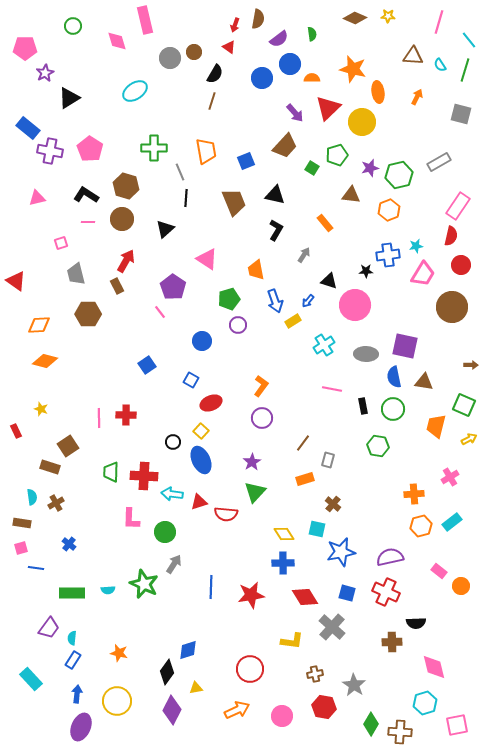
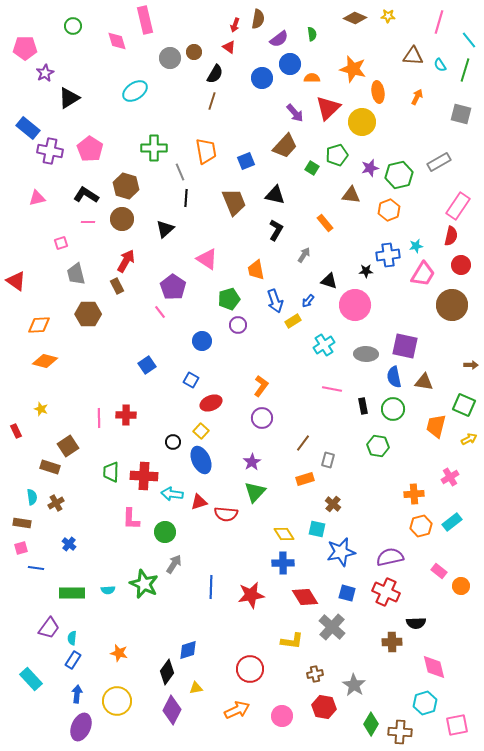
brown circle at (452, 307): moved 2 px up
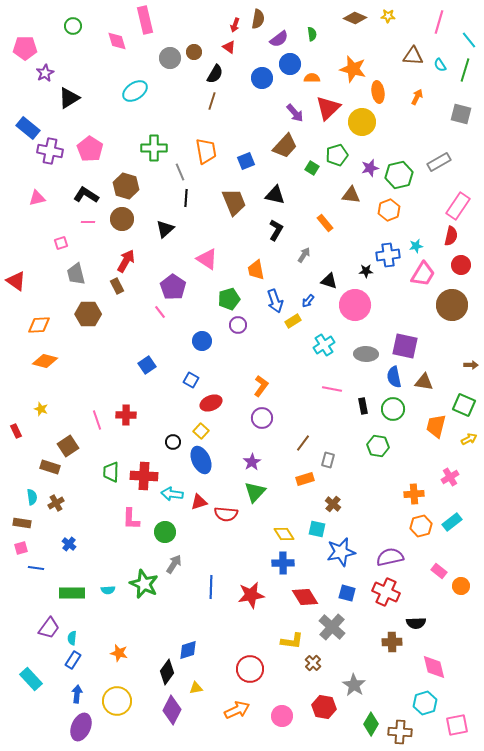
pink line at (99, 418): moved 2 px left, 2 px down; rotated 18 degrees counterclockwise
brown cross at (315, 674): moved 2 px left, 11 px up; rotated 35 degrees counterclockwise
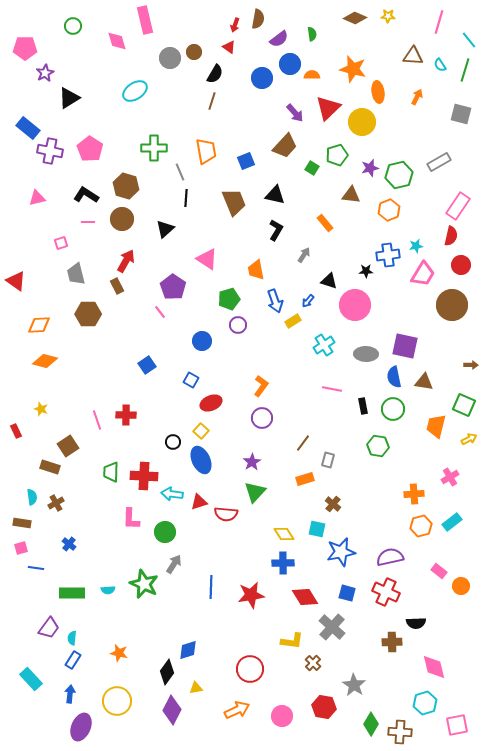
orange semicircle at (312, 78): moved 3 px up
blue arrow at (77, 694): moved 7 px left
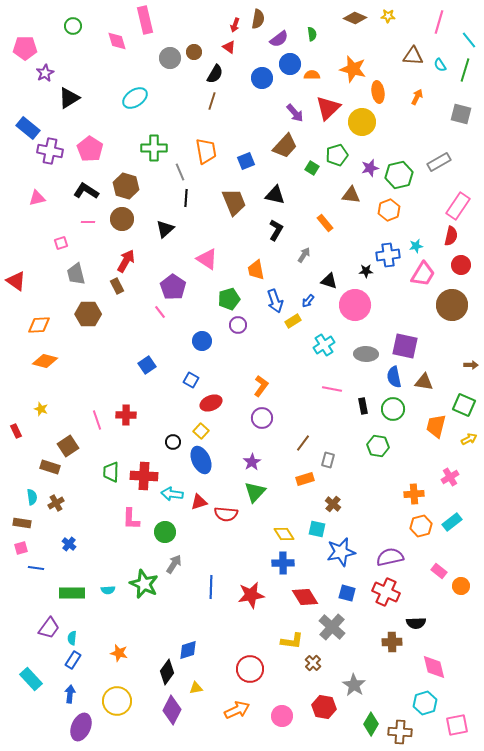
cyan ellipse at (135, 91): moved 7 px down
black L-shape at (86, 195): moved 4 px up
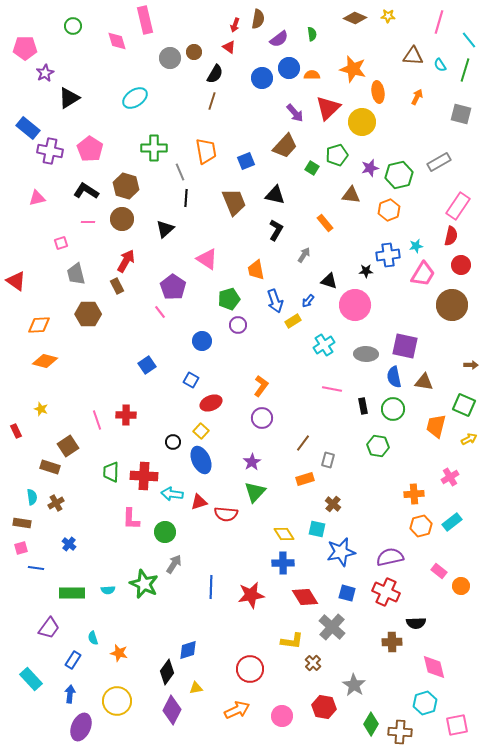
blue circle at (290, 64): moved 1 px left, 4 px down
cyan semicircle at (72, 638): moved 21 px right; rotated 24 degrees counterclockwise
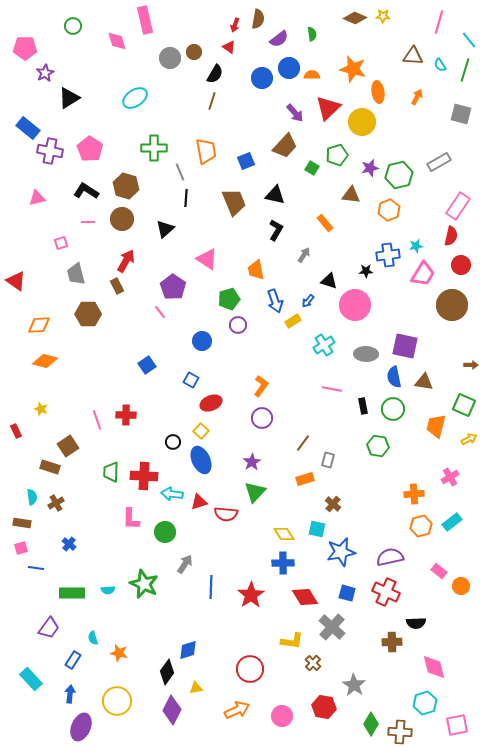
yellow star at (388, 16): moved 5 px left
gray arrow at (174, 564): moved 11 px right
red star at (251, 595): rotated 24 degrees counterclockwise
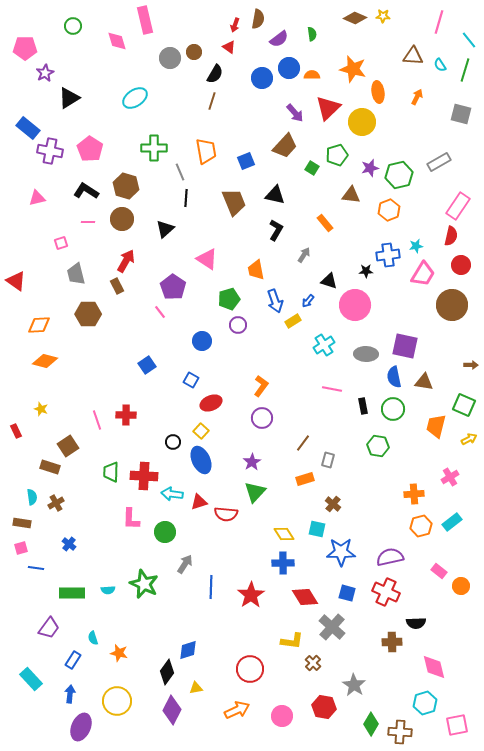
blue star at (341, 552): rotated 12 degrees clockwise
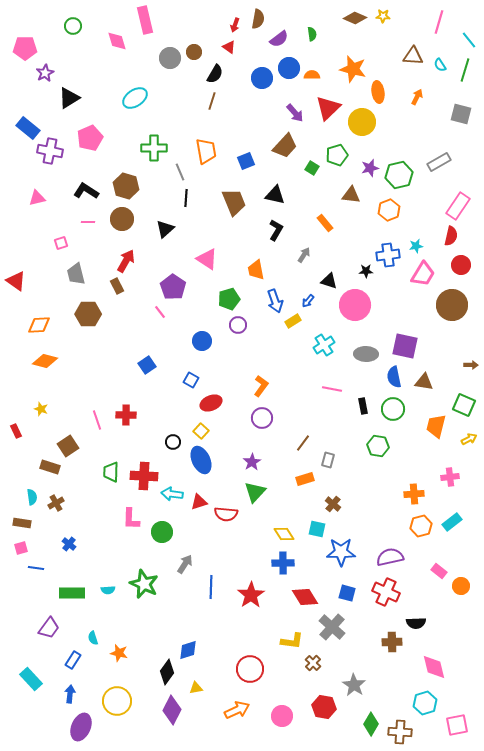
pink pentagon at (90, 149): moved 11 px up; rotated 15 degrees clockwise
pink cross at (450, 477): rotated 24 degrees clockwise
green circle at (165, 532): moved 3 px left
